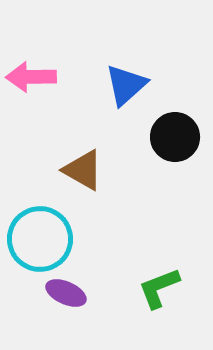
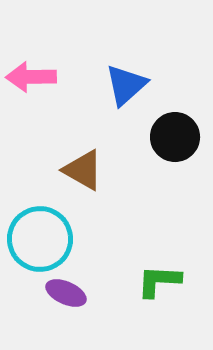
green L-shape: moved 7 px up; rotated 24 degrees clockwise
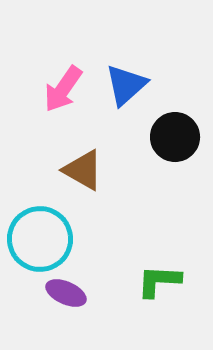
pink arrow: moved 32 px right, 12 px down; rotated 54 degrees counterclockwise
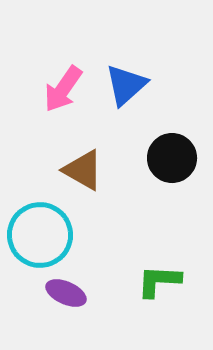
black circle: moved 3 px left, 21 px down
cyan circle: moved 4 px up
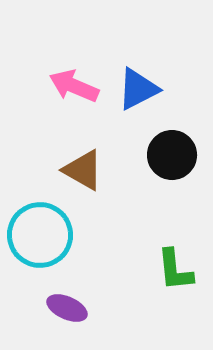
blue triangle: moved 12 px right, 4 px down; rotated 15 degrees clockwise
pink arrow: moved 11 px right, 3 px up; rotated 78 degrees clockwise
black circle: moved 3 px up
green L-shape: moved 16 px right, 11 px up; rotated 99 degrees counterclockwise
purple ellipse: moved 1 px right, 15 px down
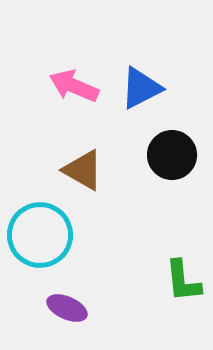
blue triangle: moved 3 px right, 1 px up
green L-shape: moved 8 px right, 11 px down
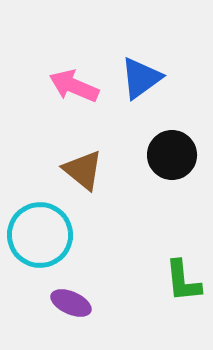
blue triangle: moved 10 px up; rotated 9 degrees counterclockwise
brown triangle: rotated 9 degrees clockwise
purple ellipse: moved 4 px right, 5 px up
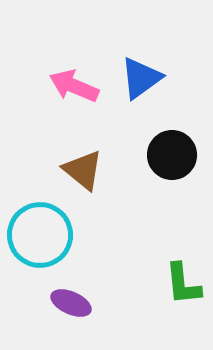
green L-shape: moved 3 px down
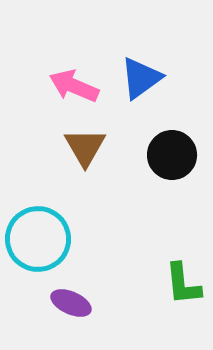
brown triangle: moved 2 px right, 23 px up; rotated 21 degrees clockwise
cyan circle: moved 2 px left, 4 px down
